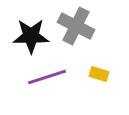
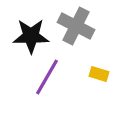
purple line: rotated 42 degrees counterclockwise
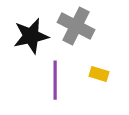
black star: rotated 12 degrees counterclockwise
purple line: moved 8 px right, 3 px down; rotated 30 degrees counterclockwise
